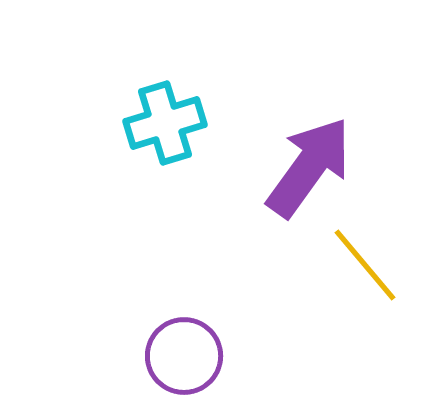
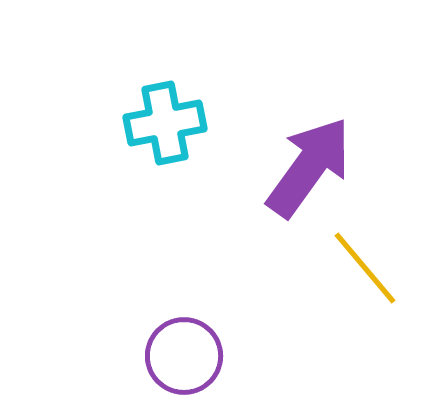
cyan cross: rotated 6 degrees clockwise
yellow line: moved 3 px down
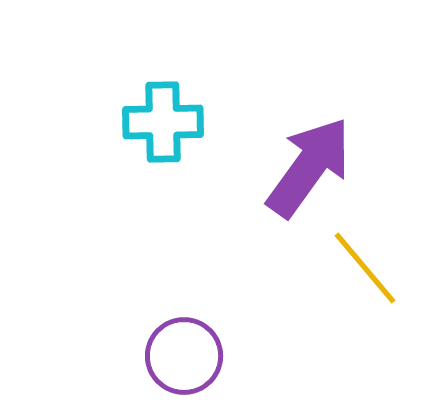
cyan cross: moved 2 px left, 1 px up; rotated 10 degrees clockwise
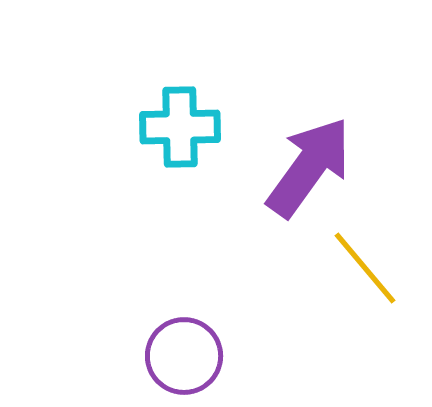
cyan cross: moved 17 px right, 5 px down
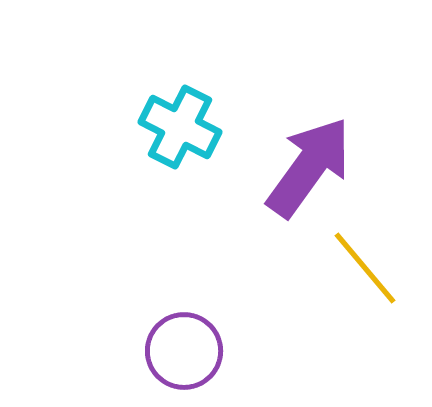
cyan cross: rotated 28 degrees clockwise
purple circle: moved 5 px up
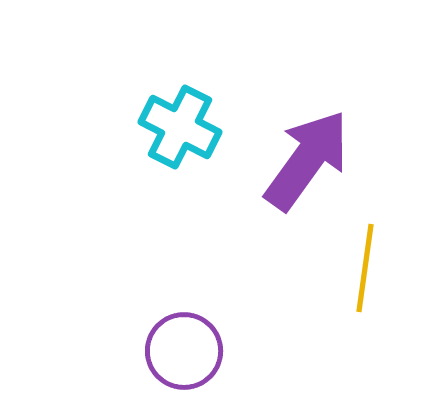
purple arrow: moved 2 px left, 7 px up
yellow line: rotated 48 degrees clockwise
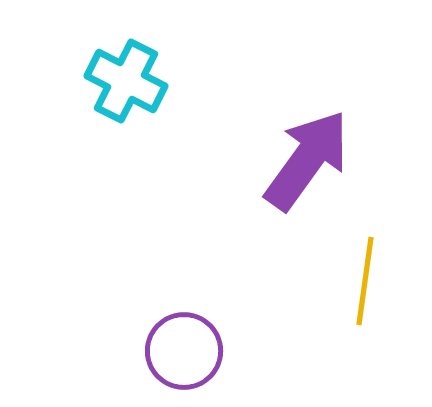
cyan cross: moved 54 px left, 46 px up
yellow line: moved 13 px down
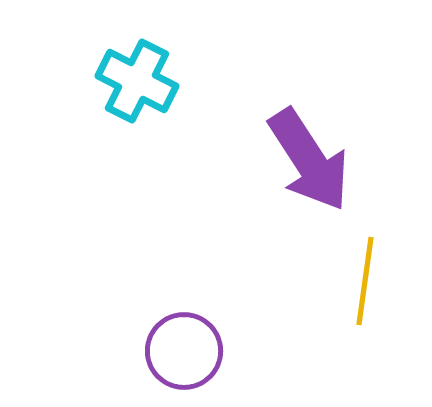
cyan cross: moved 11 px right
purple arrow: moved 2 px right; rotated 111 degrees clockwise
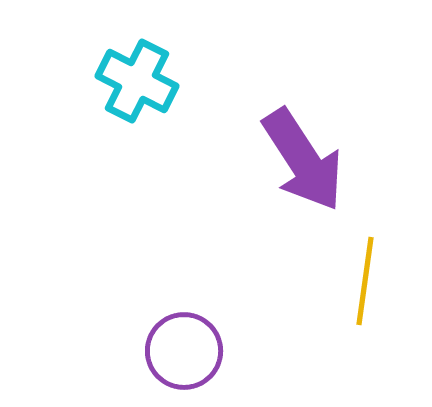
purple arrow: moved 6 px left
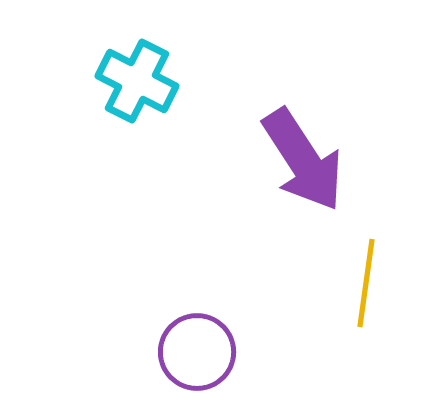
yellow line: moved 1 px right, 2 px down
purple circle: moved 13 px right, 1 px down
